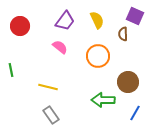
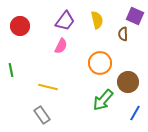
yellow semicircle: rotated 12 degrees clockwise
pink semicircle: moved 1 px right, 1 px up; rotated 77 degrees clockwise
orange circle: moved 2 px right, 7 px down
green arrow: rotated 50 degrees counterclockwise
gray rectangle: moved 9 px left
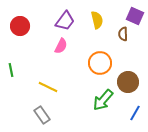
yellow line: rotated 12 degrees clockwise
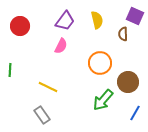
green line: moved 1 px left; rotated 16 degrees clockwise
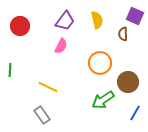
green arrow: rotated 15 degrees clockwise
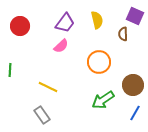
purple trapezoid: moved 2 px down
pink semicircle: rotated 21 degrees clockwise
orange circle: moved 1 px left, 1 px up
brown circle: moved 5 px right, 3 px down
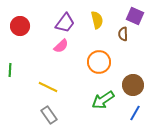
gray rectangle: moved 7 px right
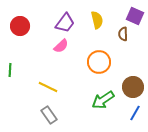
brown circle: moved 2 px down
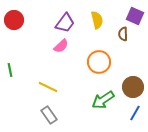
red circle: moved 6 px left, 6 px up
green line: rotated 16 degrees counterclockwise
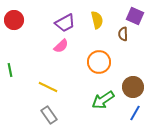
purple trapezoid: rotated 25 degrees clockwise
